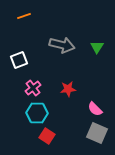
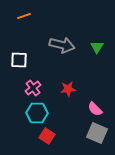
white square: rotated 24 degrees clockwise
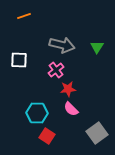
pink cross: moved 23 px right, 18 px up
pink semicircle: moved 24 px left
gray square: rotated 30 degrees clockwise
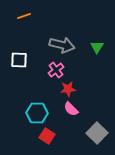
gray square: rotated 10 degrees counterclockwise
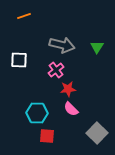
red square: rotated 28 degrees counterclockwise
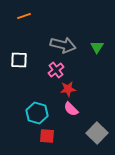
gray arrow: moved 1 px right
cyan hexagon: rotated 15 degrees clockwise
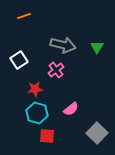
white square: rotated 36 degrees counterclockwise
red star: moved 33 px left
pink semicircle: rotated 84 degrees counterclockwise
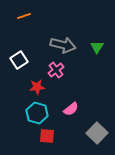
red star: moved 2 px right, 2 px up
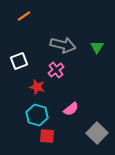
orange line: rotated 16 degrees counterclockwise
white square: moved 1 px down; rotated 12 degrees clockwise
red star: rotated 21 degrees clockwise
cyan hexagon: moved 2 px down
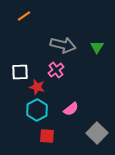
white square: moved 1 px right, 11 px down; rotated 18 degrees clockwise
cyan hexagon: moved 5 px up; rotated 15 degrees clockwise
